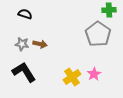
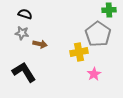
gray star: moved 11 px up
yellow cross: moved 7 px right, 25 px up; rotated 24 degrees clockwise
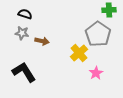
brown arrow: moved 2 px right, 3 px up
yellow cross: moved 1 px down; rotated 30 degrees counterclockwise
pink star: moved 2 px right, 1 px up
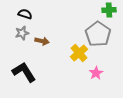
gray star: rotated 24 degrees counterclockwise
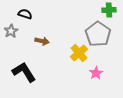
gray star: moved 11 px left, 2 px up; rotated 16 degrees counterclockwise
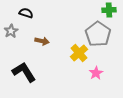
black semicircle: moved 1 px right, 1 px up
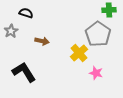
pink star: rotated 24 degrees counterclockwise
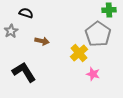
pink star: moved 3 px left, 1 px down
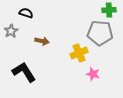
gray pentagon: moved 2 px right, 1 px up; rotated 30 degrees counterclockwise
yellow cross: rotated 18 degrees clockwise
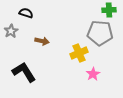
pink star: rotated 24 degrees clockwise
